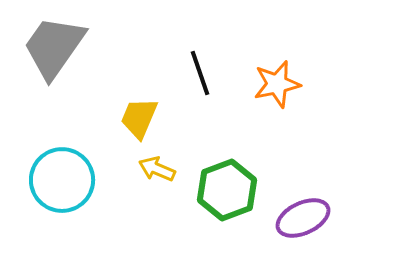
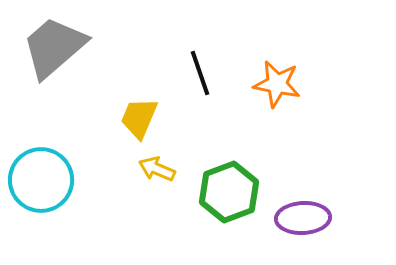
gray trapezoid: rotated 14 degrees clockwise
orange star: rotated 24 degrees clockwise
cyan circle: moved 21 px left
green hexagon: moved 2 px right, 2 px down
purple ellipse: rotated 22 degrees clockwise
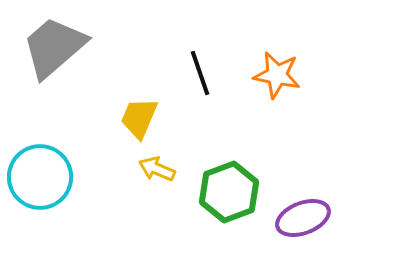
orange star: moved 9 px up
cyan circle: moved 1 px left, 3 px up
purple ellipse: rotated 18 degrees counterclockwise
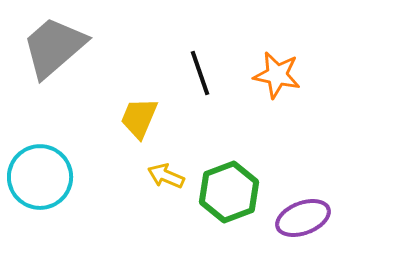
yellow arrow: moved 9 px right, 7 px down
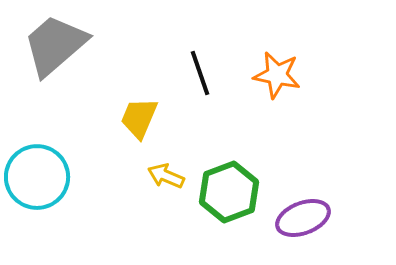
gray trapezoid: moved 1 px right, 2 px up
cyan circle: moved 3 px left
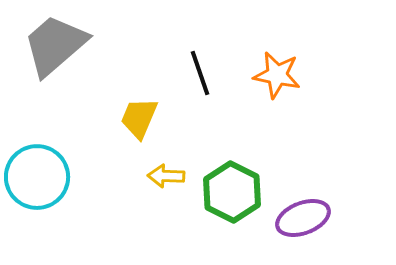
yellow arrow: rotated 21 degrees counterclockwise
green hexagon: moved 3 px right; rotated 12 degrees counterclockwise
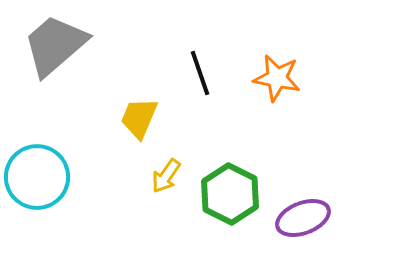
orange star: moved 3 px down
yellow arrow: rotated 57 degrees counterclockwise
green hexagon: moved 2 px left, 2 px down
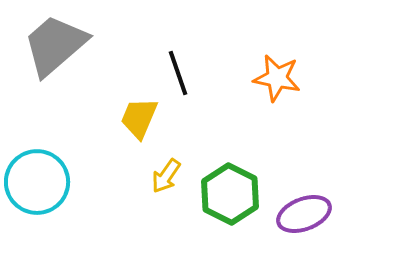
black line: moved 22 px left
cyan circle: moved 5 px down
purple ellipse: moved 1 px right, 4 px up
